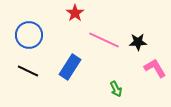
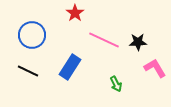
blue circle: moved 3 px right
green arrow: moved 5 px up
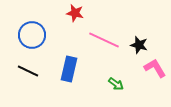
red star: rotated 24 degrees counterclockwise
black star: moved 1 px right, 3 px down; rotated 18 degrees clockwise
blue rectangle: moved 1 px left, 2 px down; rotated 20 degrees counterclockwise
green arrow: rotated 28 degrees counterclockwise
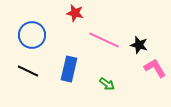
green arrow: moved 9 px left
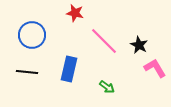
pink line: moved 1 px down; rotated 20 degrees clockwise
black star: rotated 12 degrees clockwise
black line: moved 1 px left, 1 px down; rotated 20 degrees counterclockwise
green arrow: moved 3 px down
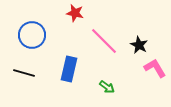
black line: moved 3 px left, 1 px down; rotated 10 degrees clockwise
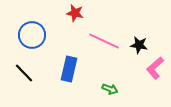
pink line: rotated 20 degrees counterclockwise
black star: rotated 18 degrees counterclockwise
pink L-shape: rotated 100 degrees counterclockwise
black line: rotated 30 degrees clockwise
green arrow: moved 3 px right, 2 px down; rotated 14 degrees counterclockwise
